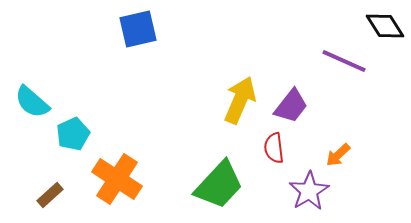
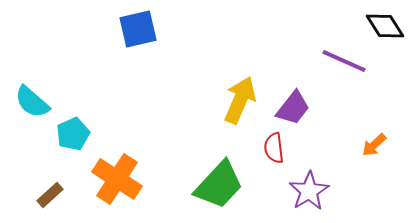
purple trapezoid: moved 2 px right, 2 px down
orange arrow: moved 36 px right, 10 px up
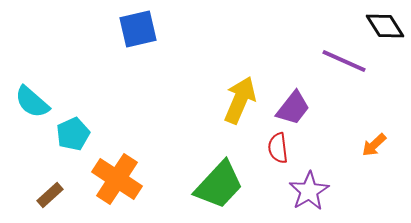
red semicircle: moved 4 px right
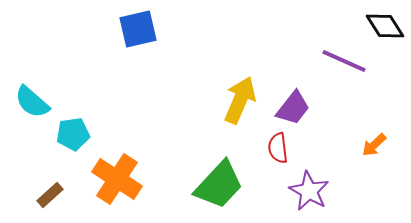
cyan pentagon: rotated 16 degrees clockwise
purple star: rotated 12 degrees counterclockwise
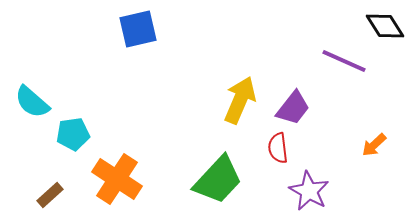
green trapezoid: moved 1 px left, 5 px up
